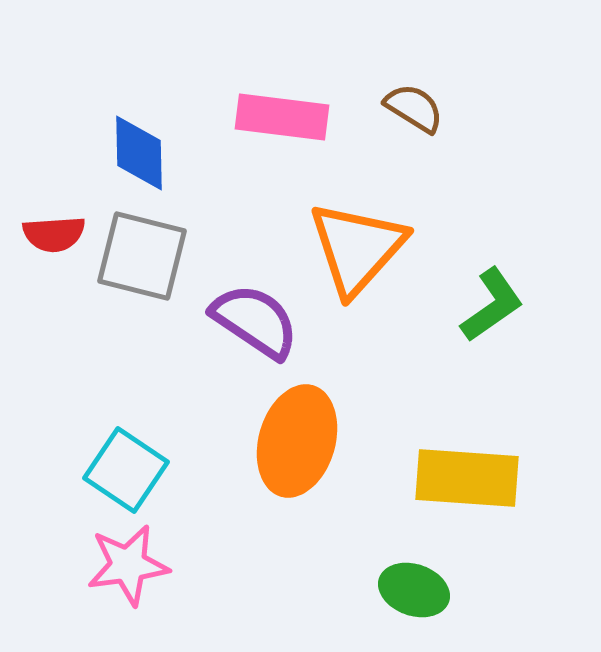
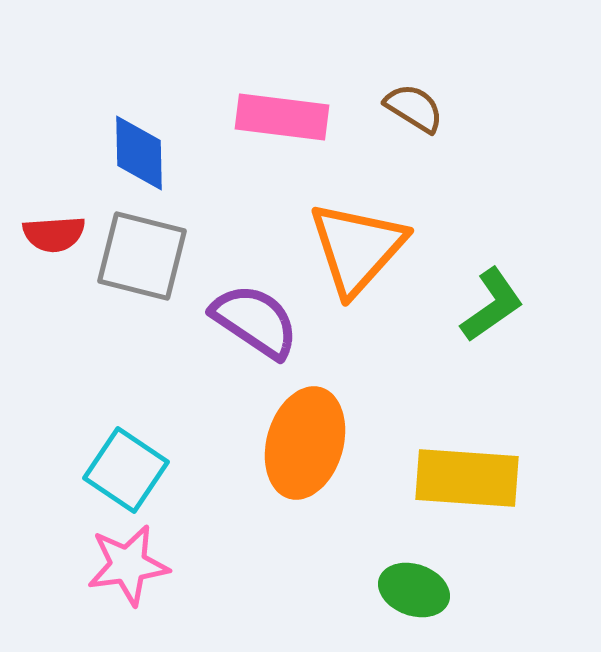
orange ellipse: moved 8 px right, 2 px down
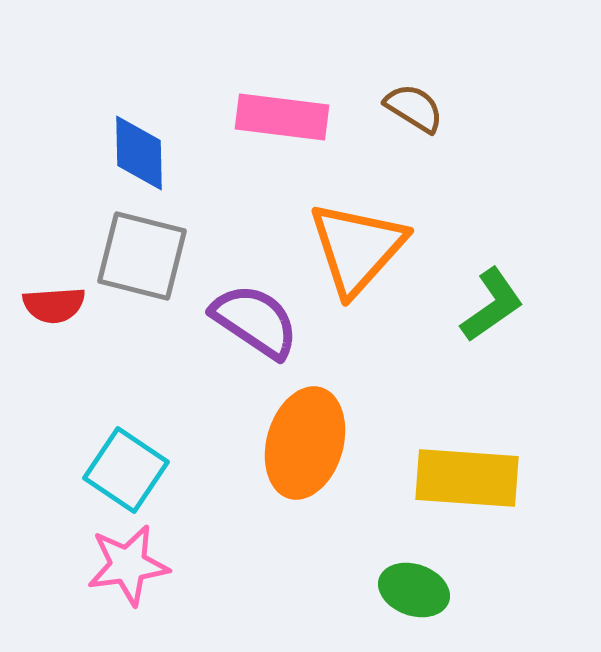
red semicircle: moved 71 px down
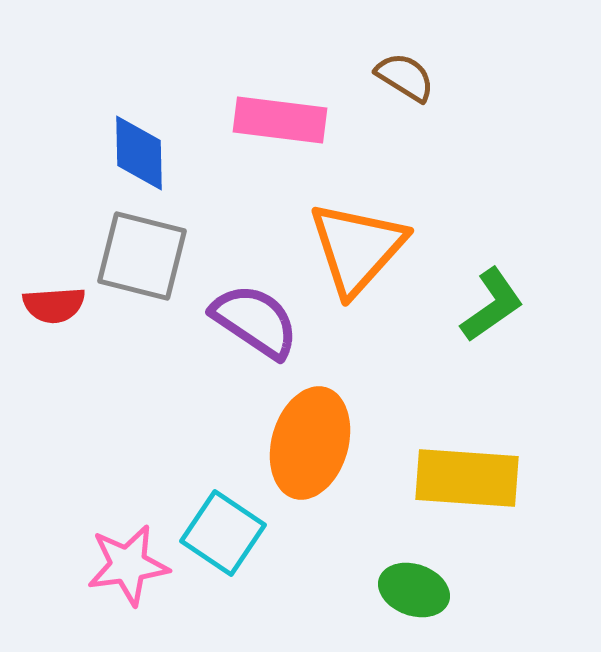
brown semicircle: moved 9 px left, 31 px up
pink rectangle: moved 2 px left, 3 px down
orange ellipse: moved 5 px right
cyan square: moved 97 px right, 63 px down
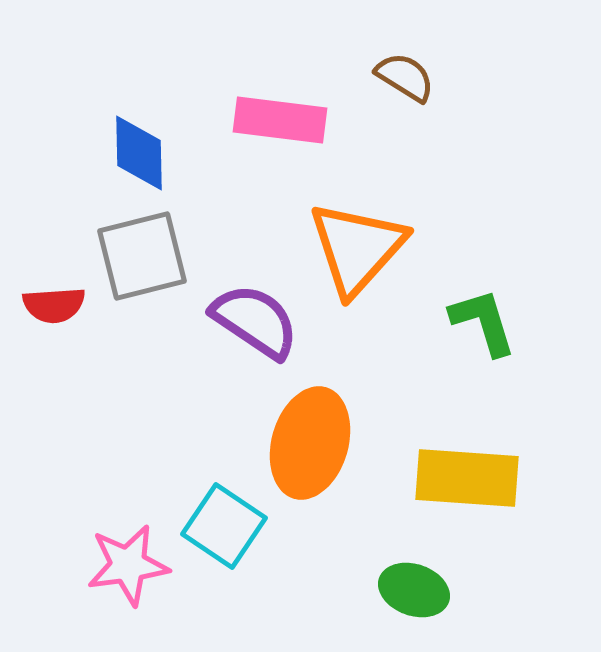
gray square: rotated 28 degrees counterclockwise
green L-shape: moved 9 px left, 17 px down; rotated 72 degrees counterclockwise
cyan square: moved 1 px right, 7 px up
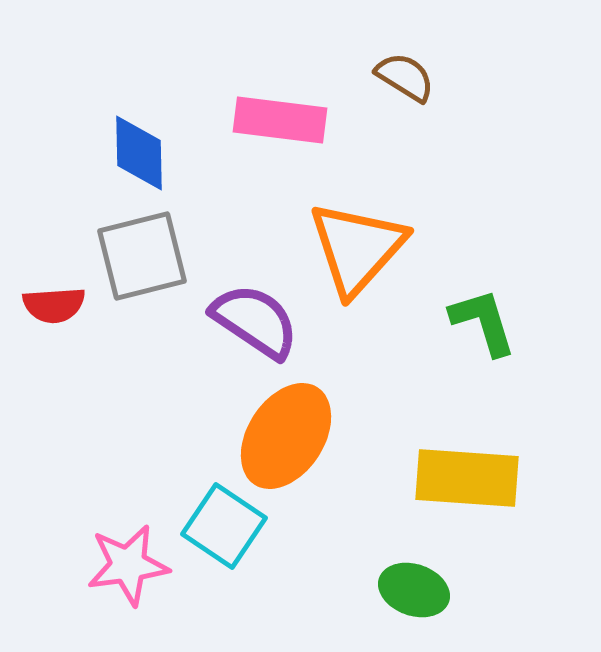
orange ellipse: moved 24 px left, 7 px up; rotated 17 degrees clockwise
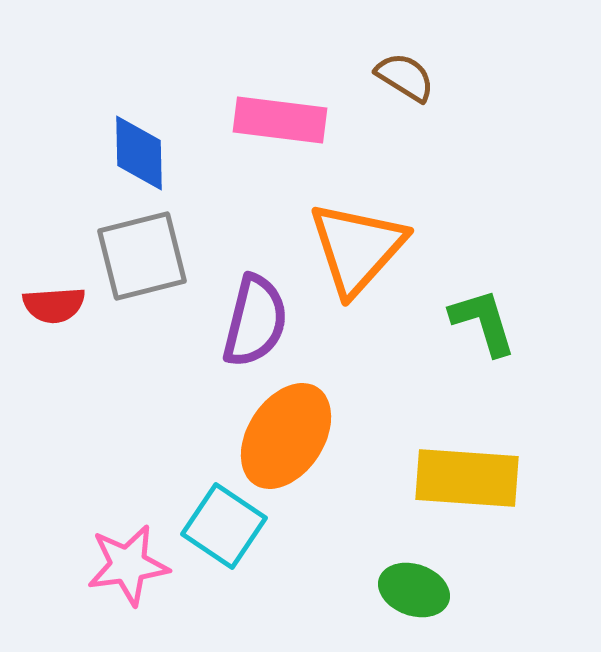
purple semicircle: rotated 70 degrees clockwise
